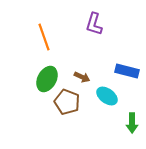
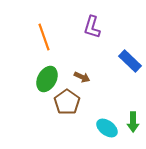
purple L-shape: moved 2 px left, 3 px down
blue rectangle: moved 3 px right, 10 px up; rotated 30 degrees clockwise
cyan ellipse: moved 32 px down
brown pentagon: rotated 15 degrees clockwise
green arrow: moved 1 px right, 1 px up
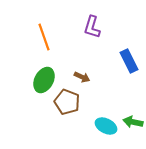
blue rectangle: moved 1 px left; rotated 20 degrees clockwise
green ellipse: moved 3 px left, 1 px down
brown pentagon: rotated 15 degrees counterclockwise
green arrow: rotated 102 degrees clockwise
cyan ellipse: moved 1 px left, 2 px up; rotated 10 degrees counterclockwise
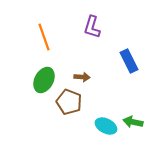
brown arrow: rotated 21 degrees counterclockwise
brown pentagon: moved 2 px right
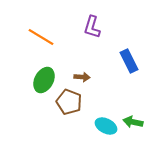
orange line: moved 3 px left; rotated 40 degrees counterclockwise
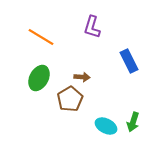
green ellipse: moved 5 px left, 2 px up
brown pentagon: moved 1 px right, 3 px up; rotated 20 degrees clockwise
green arrow: rotated 84 degrees counterclockwise
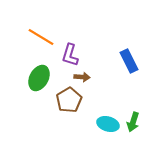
purple L-shape: moved 22 px left, 28 px down
brown pentagon: moved 1 px left, 1 px down
cyan ellipse: moved 2 px right, 2 px up; rotated 10 degrees counterclockwise
